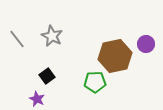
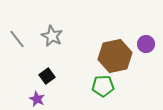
green pentagon: moved 8 px right, 4 px down
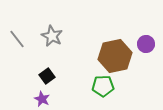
purple star: moved 5 px right
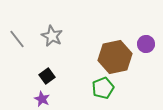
brown hexagon: moved 1 px down
green pentagon: moved 2 px down; rotated 20 degrees counterclockwise
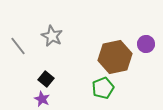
gray line: moved 1 px right, 7 px down
black square: moved 1 px left, 3 px down; rotated 14 degrees counterclockwise
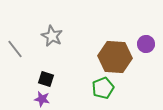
gray line: moved 3 px left, 3 px down
brown hexagon: rotated 16 degrees clockwise
black square: rotated 21 degrees counterclockwise
purple star: rotated 14 degrees counterclockwise
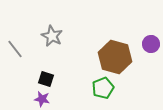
purple circle: moved 5 px right
brown hexagon: rotated 12 degrees clockwise
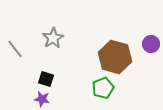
gray star: moved 1 px right, 2 px down; rotated 15 degrees clockwise
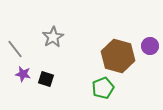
gray star: moved 1 px up
purple circle: moved 1 px left, 2 px down
brown hexagon: moved 3 px right, 1 px up
purple star: moved 19 px left, 25 px up
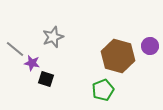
gray star: rotated 10 degrees clockwise
gray line: rotated 12 degrees counterclockwise
purple star: moved 9 px right, 11 px up
green pentagon: moved 2 px down
